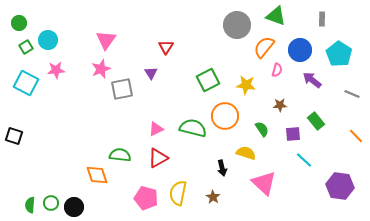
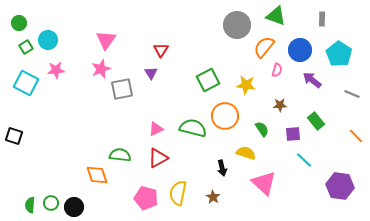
red triangle at (166, 47): moved 5 px left, 3 px down
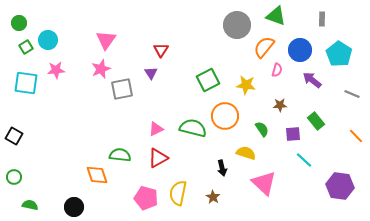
cyan square at (26, 83): rotated 20 degrees counterclockwise
black square at (14, 136): rotated 12 degrees clockwise
green circle at (51, 203): moved 37 px left, 26 px up
green semicircle at (30, 205): rotated 98 degrees clockwise
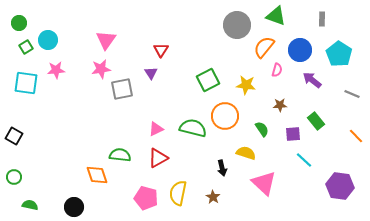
pink star at (101, 69): rotated 12 degrees clockwise
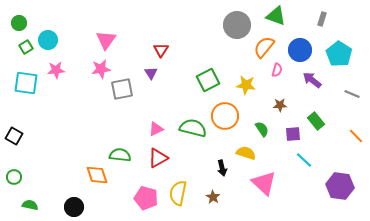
gray rectangle at (322, 19): rotated 16 degrees clockwise
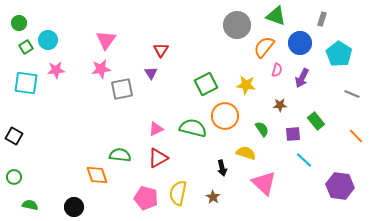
blue circle at (300, 50): moved 7 px up
green square at (208, 80): moved 2 px left, 4 px down
purple arrow at (312, 80): moved 10 px left, 2 px up; rotated 102 degrees counterclockwise
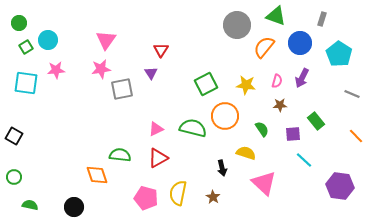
pink semicircle at (277, 70): moved 11 px down
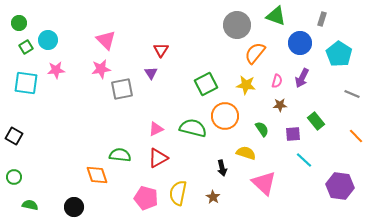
pink triangle at (106, 40): rotated 20 degrees counterclockwise
orange semicircle at (264, 47): moved 9 px left, 6 px down
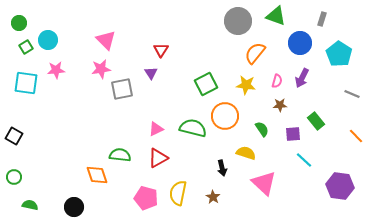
gray circle at (237, 25): moved 1 px right, 4 px up
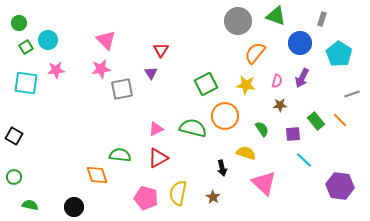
gray line at (352, 94): rotated 42 degrees counterclockwise
orange line at (356, 136): moved 16 px left, 16 px up
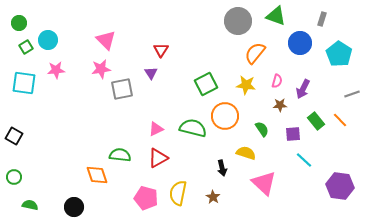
purple arrow at (302, 78): moved 1 px right, 11 px down
cyan square at (26, 83): moved 2 px left
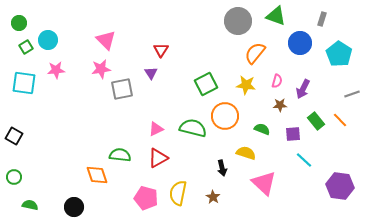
green semicircle at (262, 129): rotated 35 degrees counterclockwise
